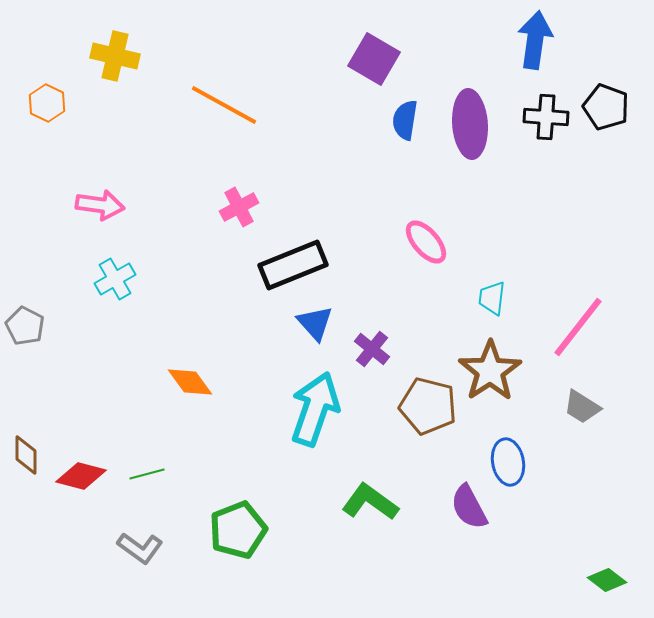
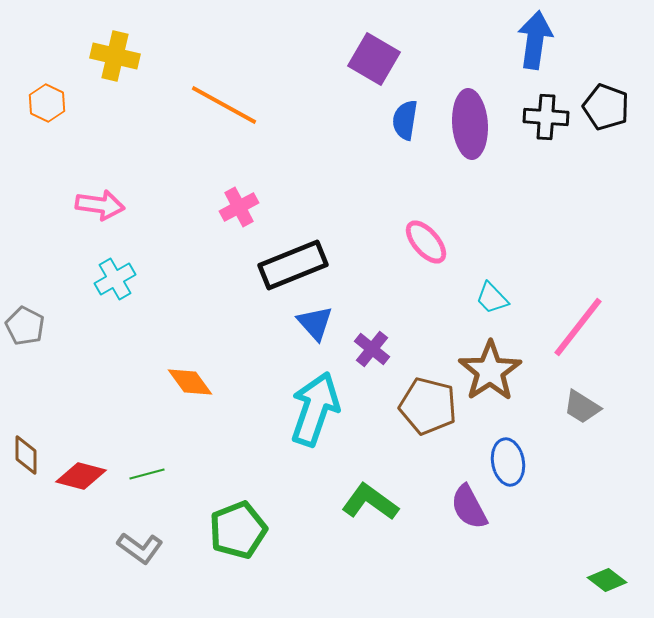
cyan trapezoid: rotated 51 degrees counterclockwise
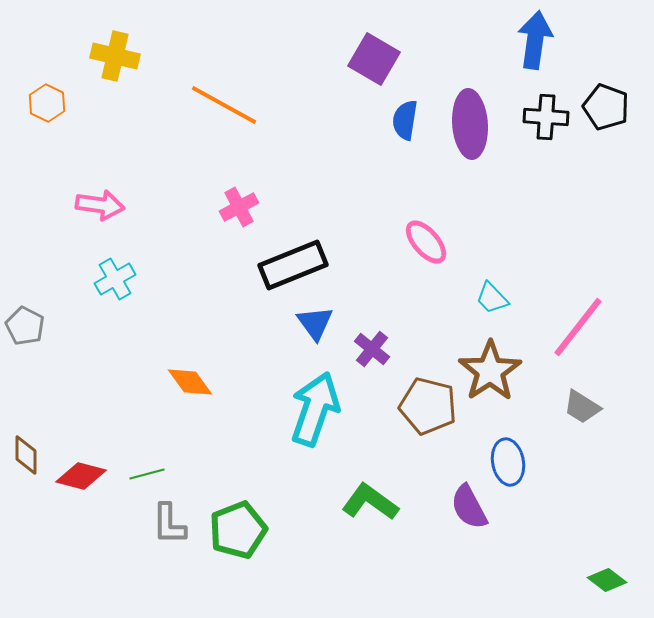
blue triangle: rotated 6 degrees clockwise
gray L-shape: moved 29 px right, 24 px up; rotated 54 degrees clockwise
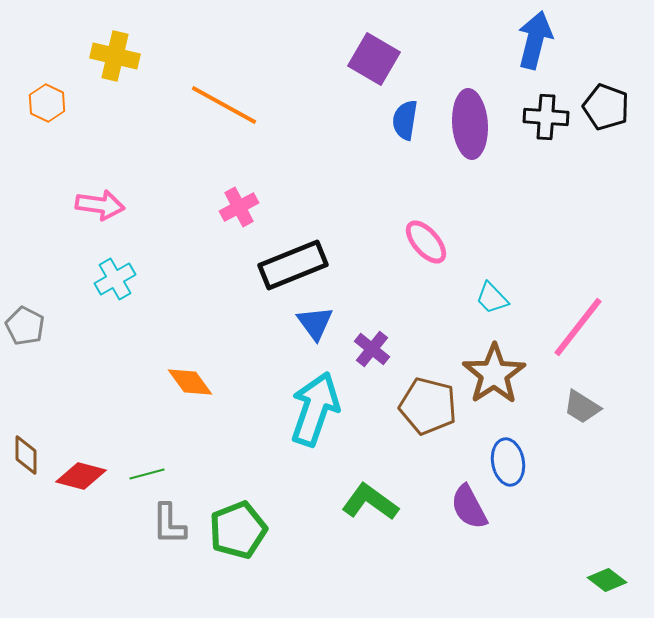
blue arrow: rotated 6 degrees clockwise
brown star: moved 4 px right, 3 px down
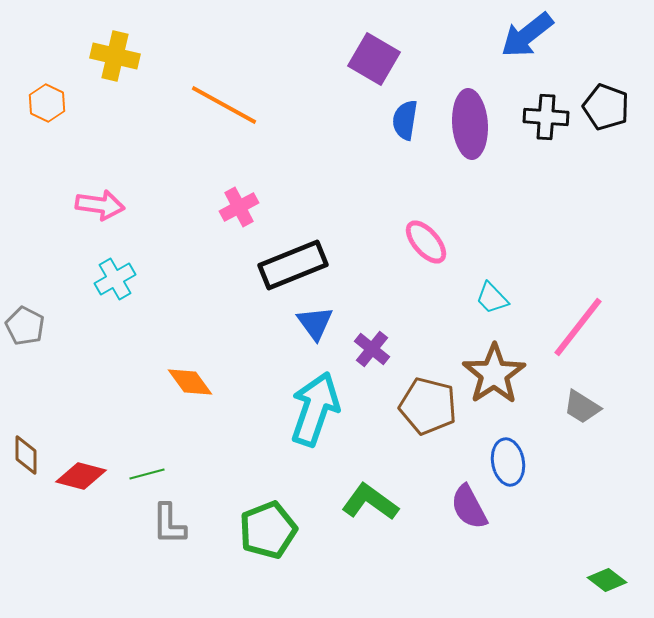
blue arrow: moved 8 px left, 5 px up; rotated 142 degrees counterclockwise
green pentagon: moved 30 px right
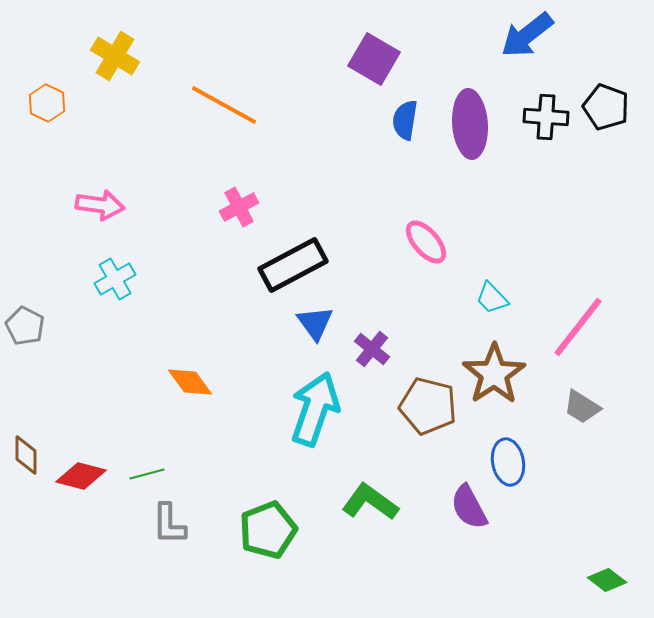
yellow cross: rotated 18 degrees clockwise
black rectangle: rotated 6 degrees counterclockwise
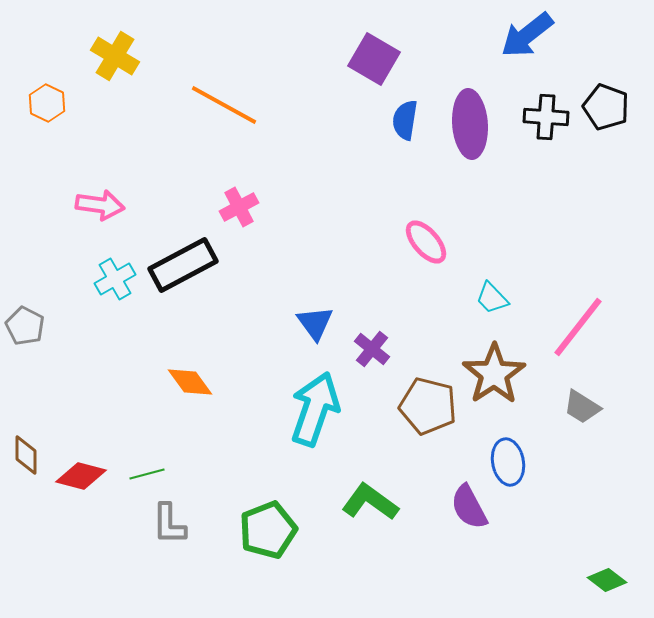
black rectangle: moved 110 px left
